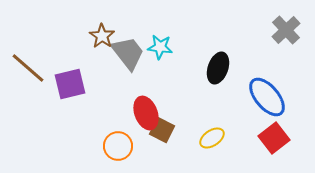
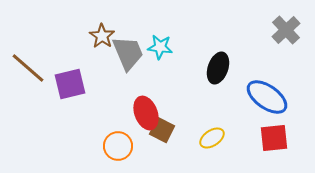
gray trapezoid: rotated 15 degrees clockwise
blue ellipse: rotated 15 degrees counterclockwise
red square: rotated 32 degrees clockwise
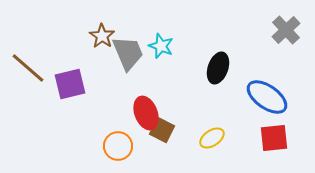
cyan star: moved 1 px right, 1 px up; rotated 15 degrees clockwise
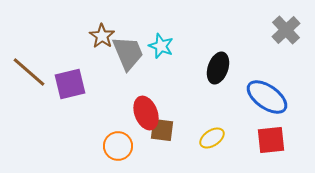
brown line: moved 1 px right, 4 px down
brown square: rotated 20 degrees counterclockwise
red square: moved 3 px left, 2 px down
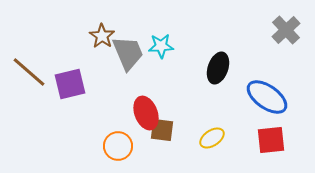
cyan star: rotated 25 degrees counterclockwise
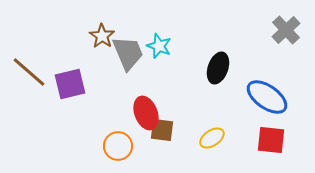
cyan star: moved 2 px left; rotated 25 degrees clockwise
red square: rotated 12 degrees clockwise
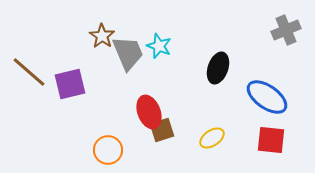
gray cross: rotated 20 degrees clockwise
red ellipse: moved 3 px right, 1 px up
brown square: rotated 25 degrees counterclockwise
orange circle: moved 10 px left, 4 px down
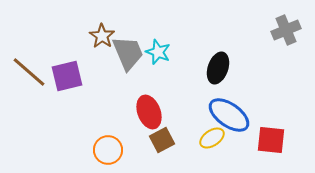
cyan star: moved 1 px left, 6 px down
purple square: moved 3 px left, 8 px up
blue ellipse: moved 38 px left, 18 px down
brown square: moved 10 px down; rotated 10 degrees counterclockwise
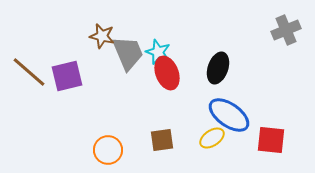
brown star: rotated 20 degrees counterclockwise
red ellipse: moved 18 px right, 39 px up
brown square: rotated 20 degrees clockwise
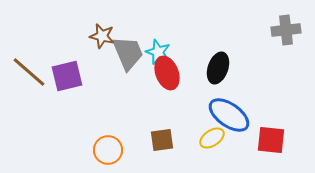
gray cross: rotated 16 degrees clockwise
